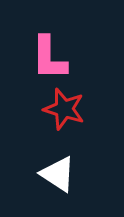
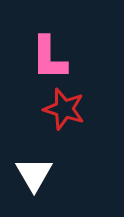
white triangle: moved 24 px left; rotated 27 degrees clockwise
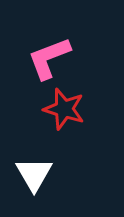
pink L-shape: rotated 69 degrees clockwise
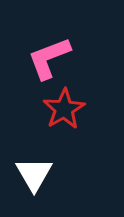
red star: rotated 24 degrees clockwise
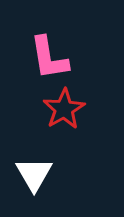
pink L-shape: rotated 78 degrees counterclockwise
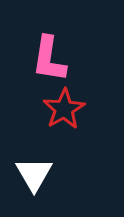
pink L-shape: moved 1 px down; rotated 18 degrees clockwise
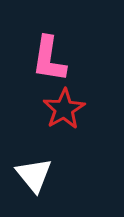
white triangle: moved 1 px down; rotated 9 degrees counterclockwise
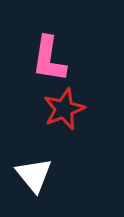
red star: rotated 9 degrees clockwise
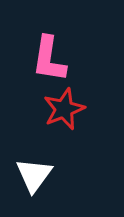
white triangle: rotated 15 degrees clockwise
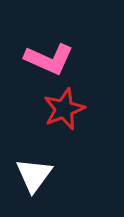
pink L-shape: rotated 75 degrees counterclockwise
